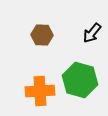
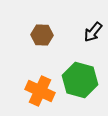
black arrow: moved 1 px right, 1 px up
orange cross: rotated 28 degrees clockwise
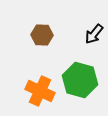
black arrow: moved 1 px right, 2 px down
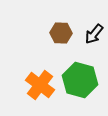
brown hexagon: moved 19 px right, 2 px up
orange cross: moved 6 px up; rotated 12 degrees clockwise
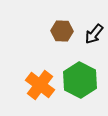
brown hexagon: moved 1 px right, 2 px up
green hexagon: rotated 12 degrees clockwise
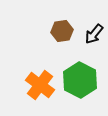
brown hexagon: rotated 10 degrees counterclockwise
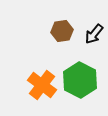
orange cross: moved 2 px right
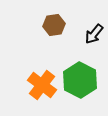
brown hexagon: moved 8 px left, 6 px up
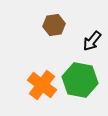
black arrow: moved 2 px left, 7 px down
green hexagon: rotated 16 degrees counterclockwise
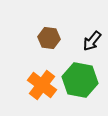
brown hexagon: moved 5 px left, 13 px down; rotated 15 degrees clockwise
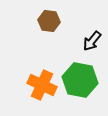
brown hexagon: moved 17 px up
orange cross: rotated 12 degrees counterclockwise
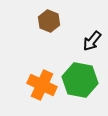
brown hexagon: rotated 15 degrees clockwise
